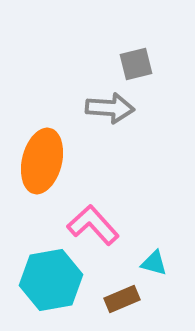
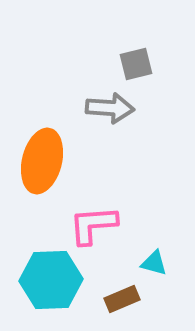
pink L-shape: rotated 52 degrees counterclockwise
cyan hexagon: rotated 8 degrees clockwise
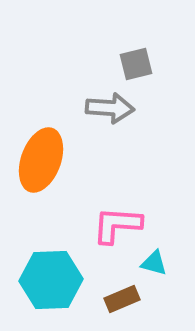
orange ellipse: moved 1 px left, 1 px up; rotated 6 degrees clockwise
pink L-shape: moved 24 px right; rotated 8 degrees clockwise
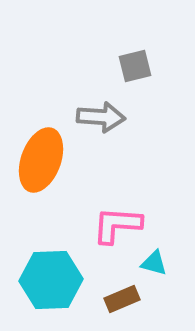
gray square: moved 1 px left, 2 px down
gray arrow: moved 9 px left, 9 px down
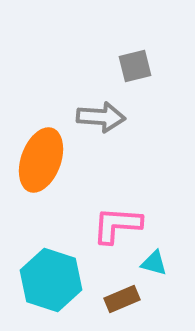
cyan hexagon: rotated 20 degrees clockwise
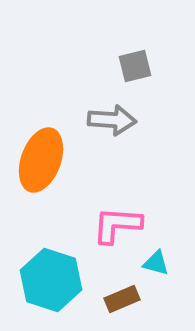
gray arrow: moved 11 px right, 3 px down
cyan triangle: moved 2 px right
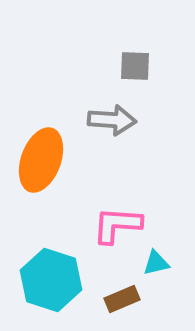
gray square: rotated 16 degrees clockwise
cyan triangle: rotated 28 degrees counterclockwise
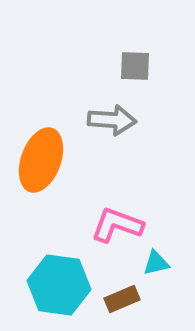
pink L-shape: rotated 16 degrees clockwise
cyan hexagon: moved 8 px right, 5 px down; rotated 10 degrees counterclockwise
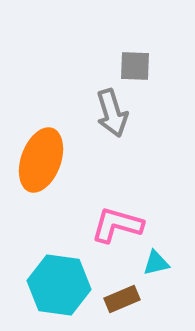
gray arrow: moved 7 px up; rotated 69 degrees clockwise
pink L-shape: rotated 4 degrees counterclockwise
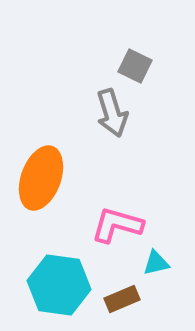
gray square: rotated 24 degrees clockwise
orange ellipse: moved 18 px down
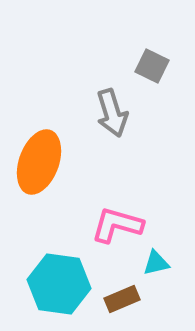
gray square: moved 17 px right
orange ellipse: moved 2 px left, 16 px up
cyan hexagon: moved 1 px up
